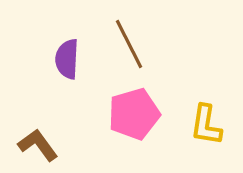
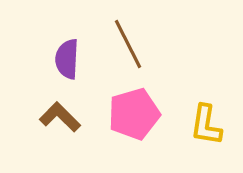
brown line: moved 1 px left
brown L-shape: moved 22 px right, 28 px up; rotated 9 degrees counterclockwise
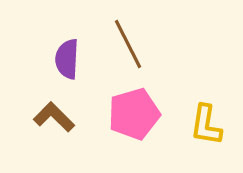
brown L-shape: moved 6 px left
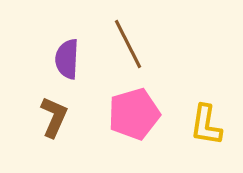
brown L-shape: rotated 69 degrees clockwise
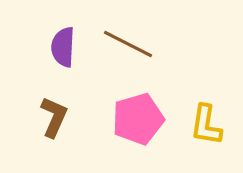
brown line: rotated 36 degrees counterclockwise
purple semicircle: moved 4 px left, 12 px up
pink pentagon: moved 4 px right, 5 px down
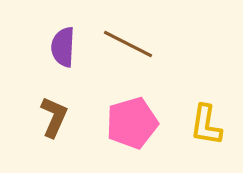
pink pentagon: moved 6 px left, 4 px down
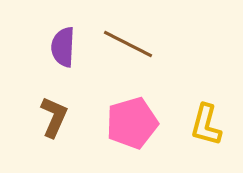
yellow L-shape: rotated 6 degrees clockwise
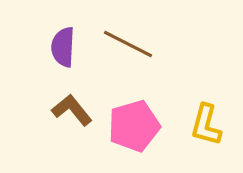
brown L-shape: moved 18 px right, 7 px up; rotated 63 degrees counterclockwise
pink pentagon: moved 2 px right, 3 px down
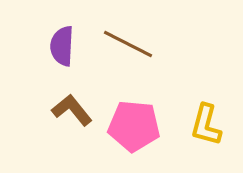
purple semicircle: moved 1 px left, 1 px up
pink pentagon: rotated 21 degrees clockwise
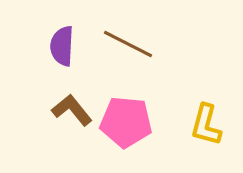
pink pentagon: moved 8 px left, 4 px up
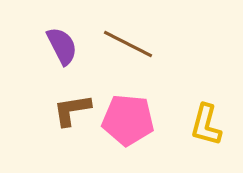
purple semicircle: rotated 150 degrees clockwise
brown L-shape: rotated 60 degrees counterclockwise
pink pentagon: moved 2 px right, 2 px up
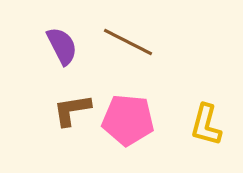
brown line: moved 2 px up
